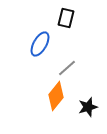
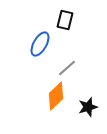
black rectangle: moved 1 px left, 2 px down
orange diamond: rotated 8 degrees clockwise
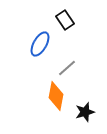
black rectangle: rotated 48 degrees counterclockwise
orange diamond: rotated 36 degrees counterclockwise
black star: moved 3 px left, 5 px down
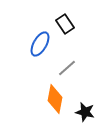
black rectangle: moved 4 px down
orange diamond: moved 1 px left, 3 px down
black star: rotated 30 degrees clockwise
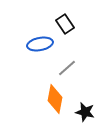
blue ellipse: rotated 50 degrees clockwise
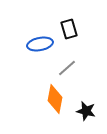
black rectangle: moved 4 px right, 5 px down; rotated 18 degrees clockwise
black star: moved 1 px right, 1 px up
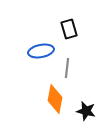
blue ellipse: moved 1 px right, 7 px down
gray line: rotated 42 degrees counterclockwise
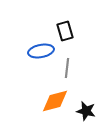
black rectangle: moved 4 px left, 2 px down
orange diamond: moved 2 px down; rotated 64 degrees clockwise
